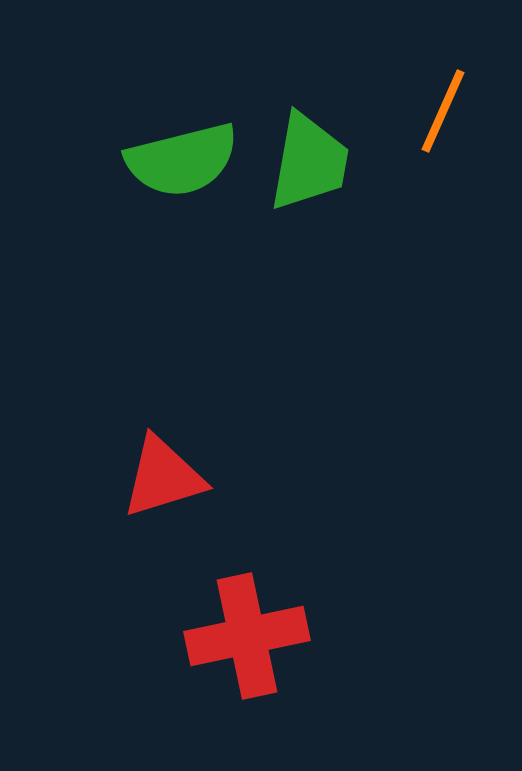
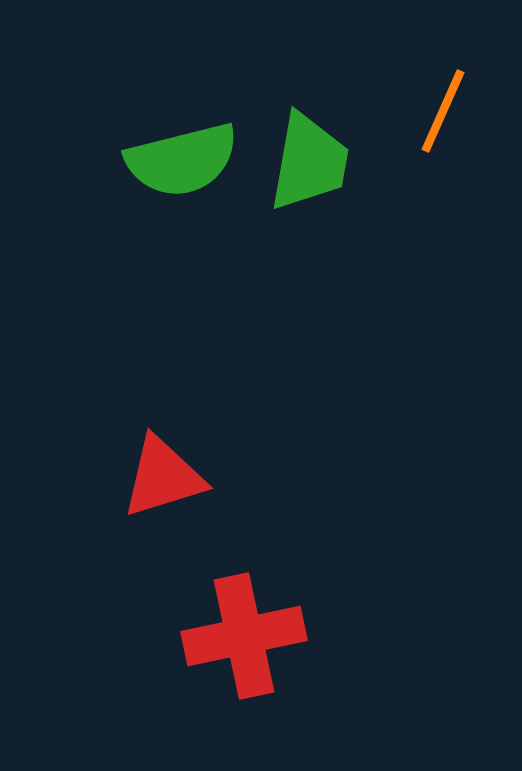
red cross: moved 3 px left
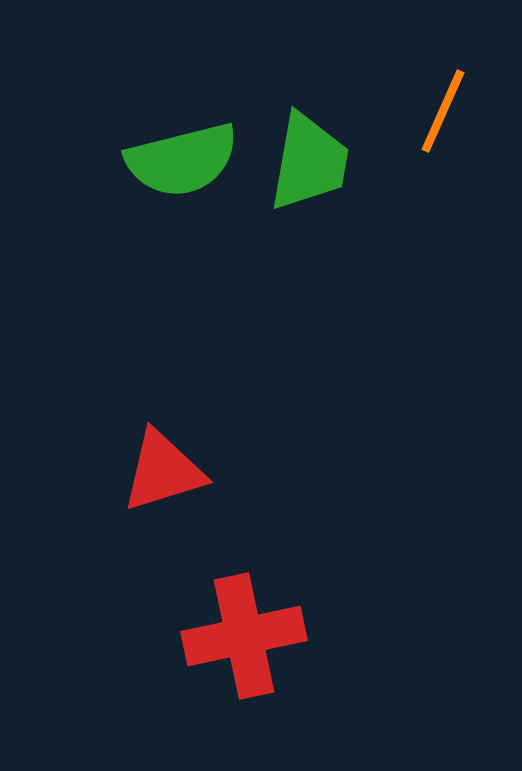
red triangle: moved 6 px up
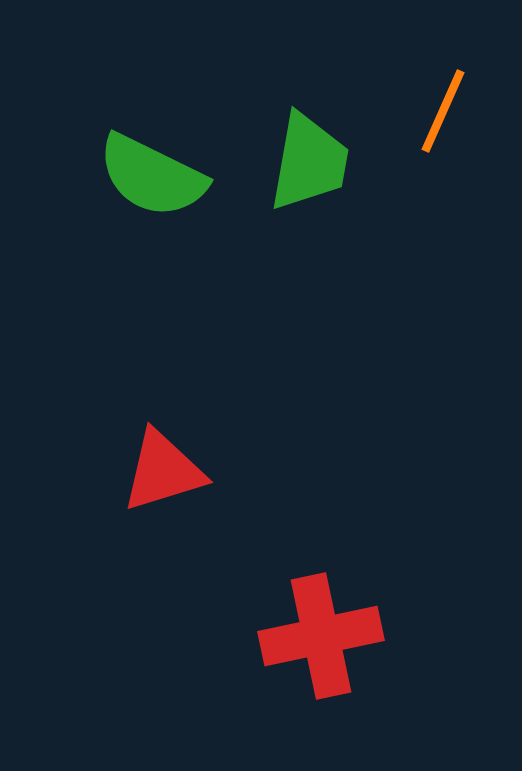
green semicircle: moved 30 px left, 16 px down; rotated 40 degrees clockwise
red cross: moved 77 px right
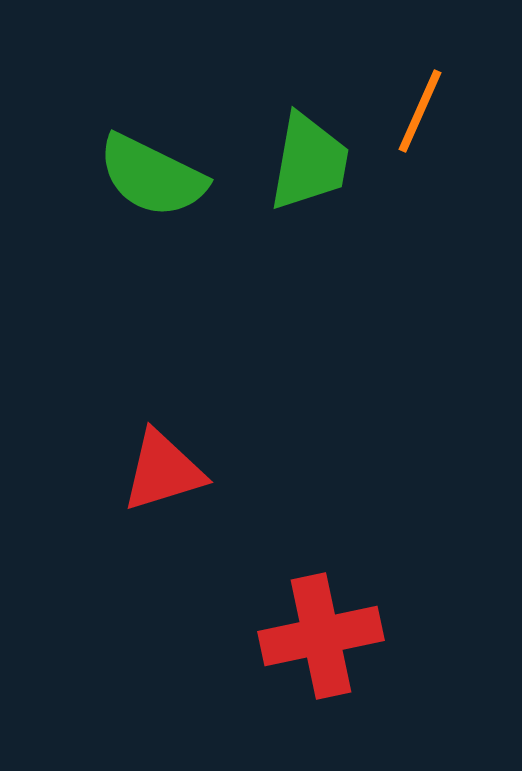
orange line: moved 23 px left
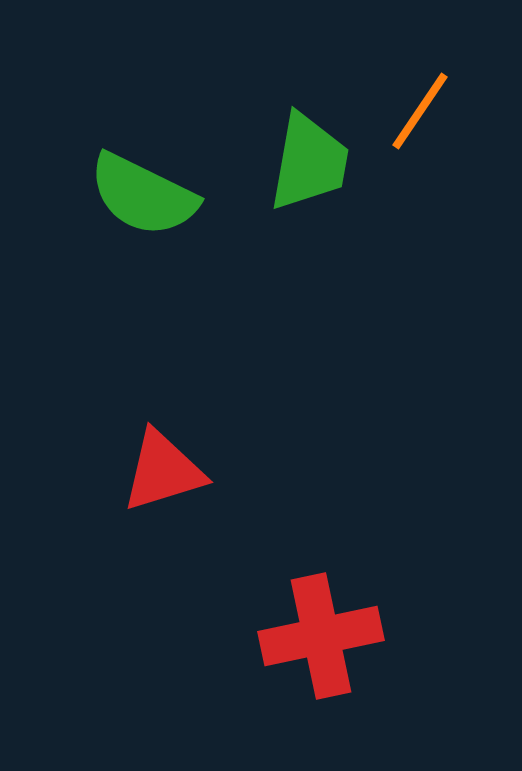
orange line: rotated 10 degrees clockwise
green semicircle: moved 9 px left, 19 px down
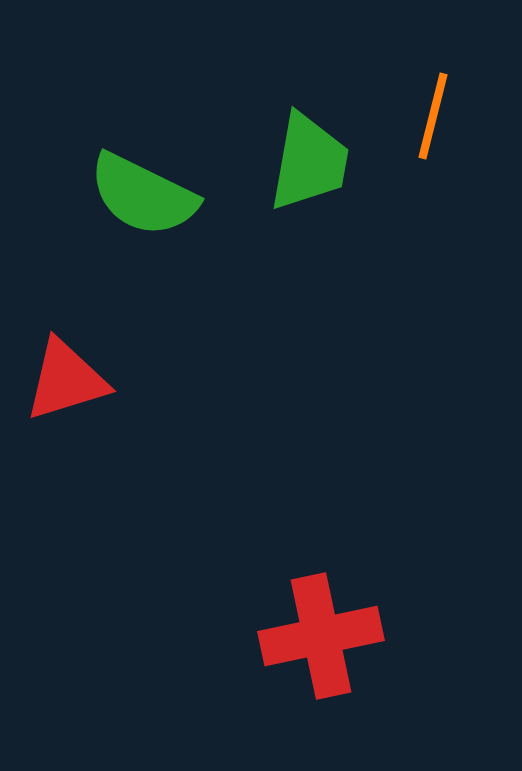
orange line: moved 13 px right, 5 px down; rotated 20 degrees counterclockwise
red triangle: moved 97 px left, 91 px up
